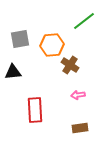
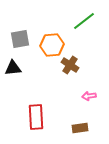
black triangle: moved 4 px up
pink arrow: moved 11 px right, 1 px down
red rectangle: moved 1 px right, 7 px down
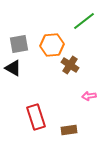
gray square: moved 1 px left, 5 px down
black triangle: rotated 36 degrees clockwise
red rectangle: rotated 15 degrees counterclockwise
brown rectangle: moved 11 px left, 2 px down
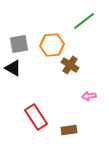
red rectangle: rotated 15 degrees counterclockwise
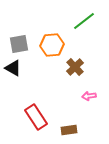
brown cross: moved 5 px right, 2 px down; rotated 12 degrees clockwise
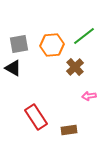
green line: moved 15 px down
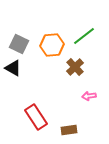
gray square: rotated 36 degrees clockwise
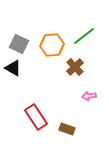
brown rectangle: moved 2 px left, 1 px up; rotated 28 degrees clockwise
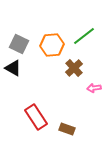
brown cross: moved 1 px left, 1 px down
pink arrow: moved 5 px right, 8 px up
